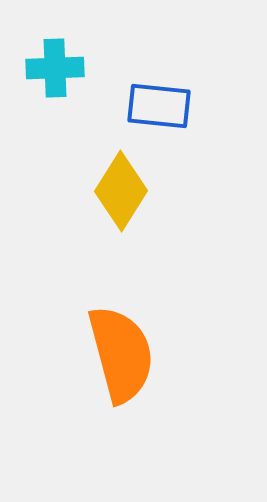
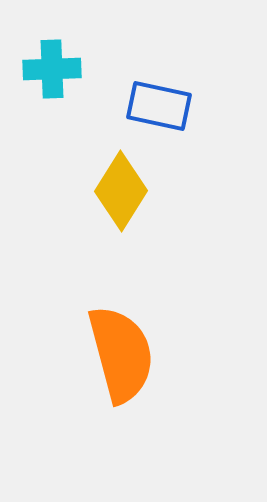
cyan cross: moved 3 px left, 1 px down
blue rectangle: rotated 6 degrees clockwise
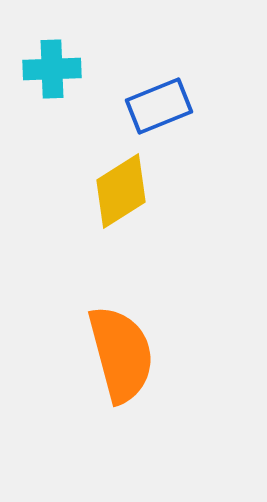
blue rectangle: rotated 34 degrees counterclockwise
yellow diamond: rotated 26 degrees clockwise
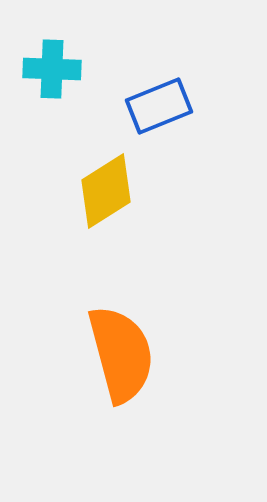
cyan cross: rotated 4 degrees clockwise
yellow diamond: moved 15 px left
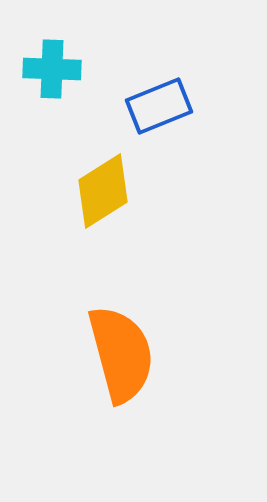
yellow diamond: moved 3 px left
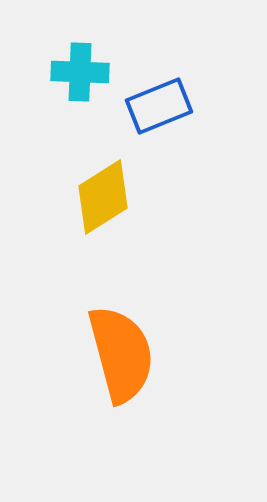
cyan cross: moved 28 px right, 3 px down
yellow diamond: moved 6 px down
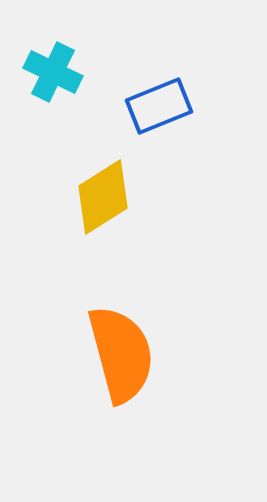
cyan cross: moved 27 px left; rotated 24 degrees clockwise
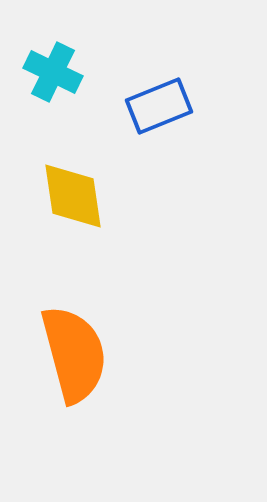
yellow diamond: moved 30 px left, 1 px up; rotated 66 degrees counterclockwise
orange semicircle: moved 47 px left
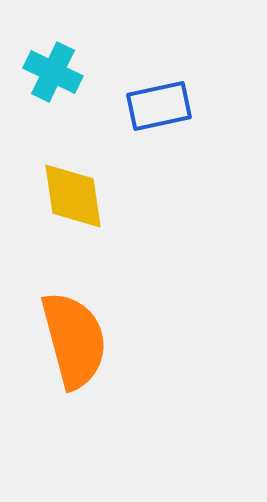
blue rectangle: rotated 10 degrees clockwise
orange semicircle: moved 14 px up
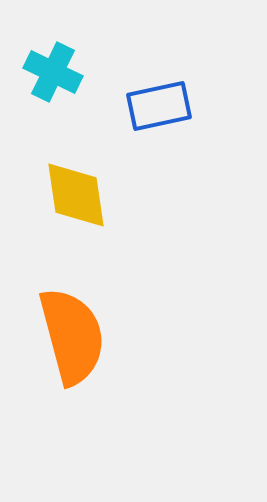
yellow diamond: moved 3 px right, 1 px up
orange semicircle: moved 2 px left, 4 px up
